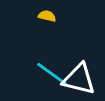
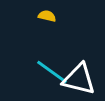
cyan line: moved 2 px up
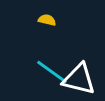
yellow semicircle: moved 4 px down
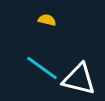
cyan line: moved 10 px left, 4 px up
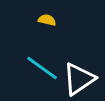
white triangle: rotated 48 degrees counterclockwise
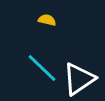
cyan line: rotated 8 degrees clockwise
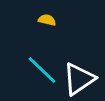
cyan line: moved 2 px down
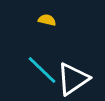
white triangle: moved 6 px left
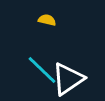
white triangle: moved 5 px left
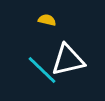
white triangle: moved 19 px up; rotated 21 degrees clockwise
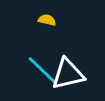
white triangle: moved 14 px down
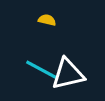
cyan line: rotated 16 degrees counterclockwise
